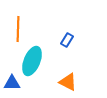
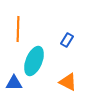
cyan ellipse: moved 2 px right
blue triangle: moved 2 px right
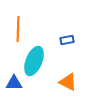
blue rectangle: rotated 48 degrees clockwise
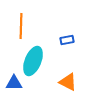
orange line: moved 3 px right, 3 px up
cyan ellipse: moved 1 px left
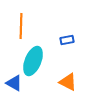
blue triangle: rotated 30 degrees clockwise
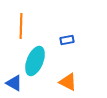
cyan ellipse: moved 2 px right
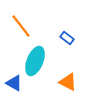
orange line: rotated 40 degrees counterclockwise
blue rectangle: moved 2 px up; rotated 48 degrees clockwise
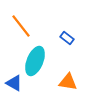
orange triangle: rotated 18 degrees counterclockwise
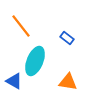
blue triangle: moved 2 px up
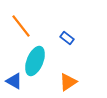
orange triangle: rotated 42 degrees counterclockwise
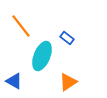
cyan ellipse: moved 7 px right, 5 px up
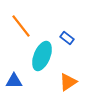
blue triangle: rotated 30 degrees counterclockwise
